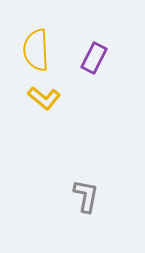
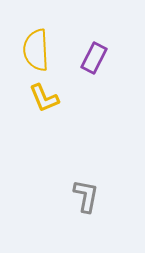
yellow L-shape: rotated 28 degrees clockwise
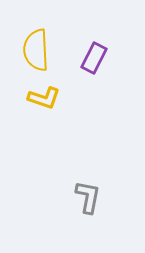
yellow L-shape: rotated 48 degrees counterclockwise
gray L-shape: moved 2 px right, 1 px down
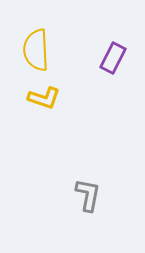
purple rectangle: moved 19 px right
gray L-shape: moved 2 px up
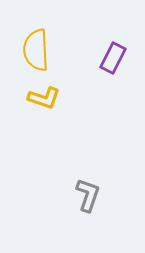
gray L-shape: rotated 8 degrees clockwise
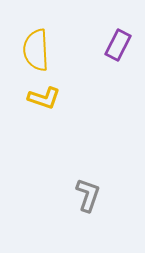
purple rectangle: moved 5 px right, 13 px up
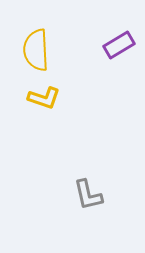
purple rectangle: moved 1 px right; rotated 32 degrees clockwise
gray L-shape: rotated 148 degrees clockwise
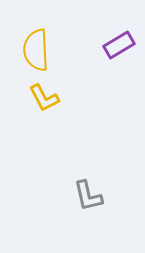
yellow L-shape: rotated 44 degrees clockwise
gray L-shape: moved 1 px down
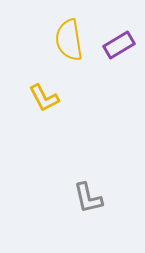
yellow semicircle: moved 33 px right, 10 px up; rotated 6 degrees counterclockwise
gray L-shape: moved 2 px down
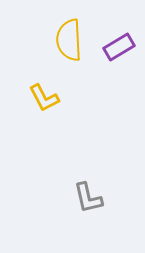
yellow semicircle: rotated 6 degrees clockwise
purple rectangle: moved 2 px down
